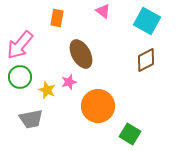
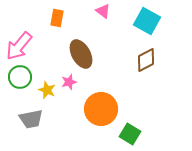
pink arrow: moved 1 px left, 1 px down
orange circle: moved 3 px right, 3 px down
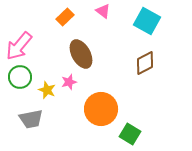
orange rectangle: moved 8 px right, 1 px up; rotated 36 degrees clockwise
brown diamond: moved 1 px left, 3 px down
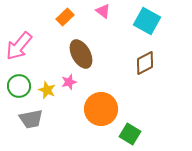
green circle: moved 1 px left, 9 px down
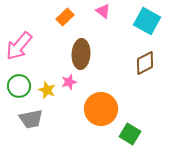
brown ellipse: rotated 32 degrees clockwise
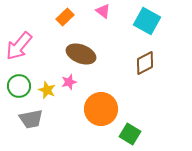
brown ellipse: rotated 72 degrees counterclockwise
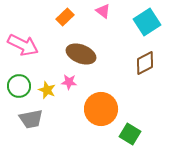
cyan square: moved 1 px down; rotated 28 degrees clockwise
pink arrow: moved 4 px right, 1 px up; rotated 104 degrees counterclockwise
pink star: rotated 21 degrees clockwise
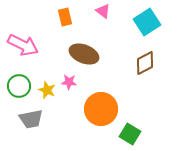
orange rectangle: rotated 60 degrees counterclockwise
brown ellipse: moved 3 px right
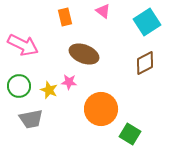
yellow star: moved 2 px right
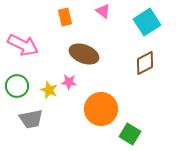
green circle: moved 2 px left
